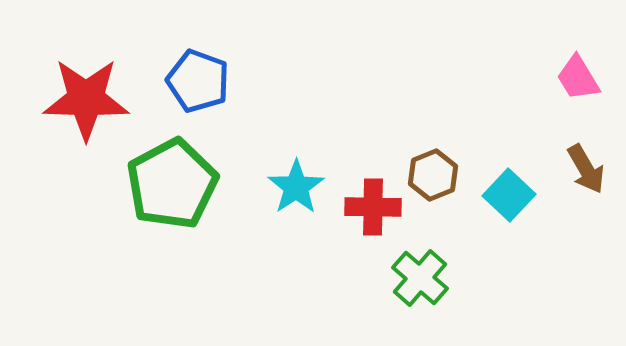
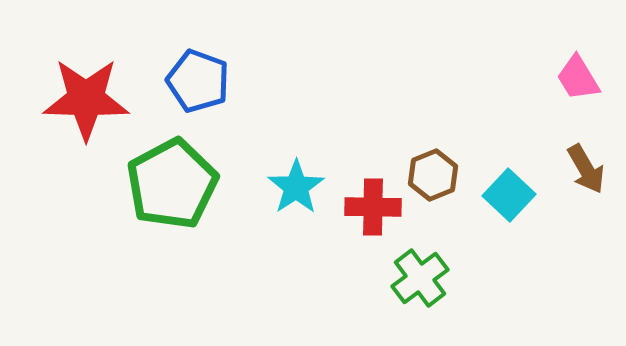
green cross: rotated 12 degrees clockwise
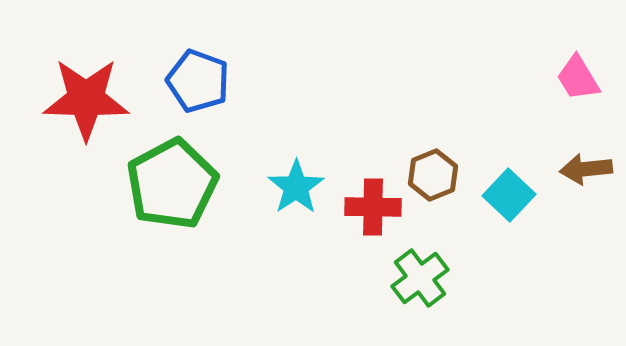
brown arrow: rotated 114 degrees clockwise
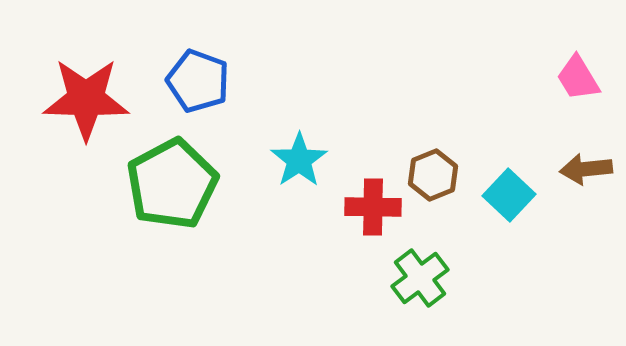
cyan star: moved 3 px right, 27 px up
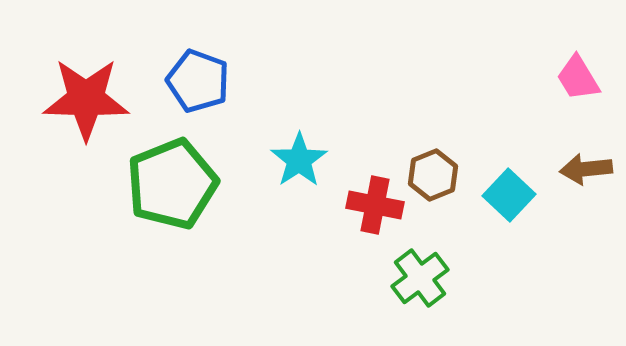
green pentagon: rotated 6 degrees clockwise
red cross: moved 2 px right, 2 px up; rotated 10 degrees clockwise
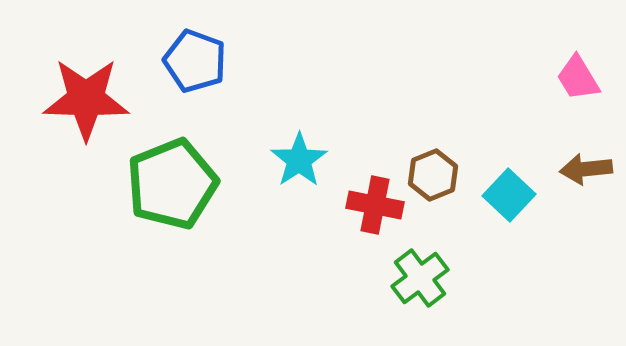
blue pentagon: moved 3 px left, 20 px up
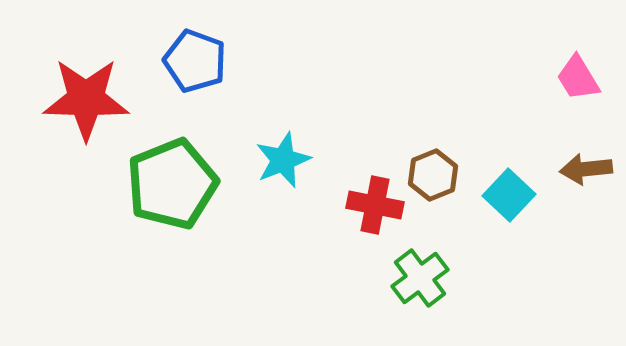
cyan star: moved 16 px left; rotated 12 degrees clockwise
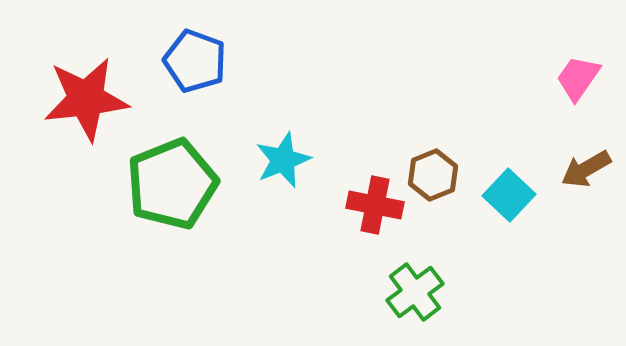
pink trapezoid: rotated 66 degrees clockwise
red star: rotated 8 degrees counterclockwise
brown arrow: rotated 24 degrees counterclockwise
green cross: moved 5 px left, 14 px down
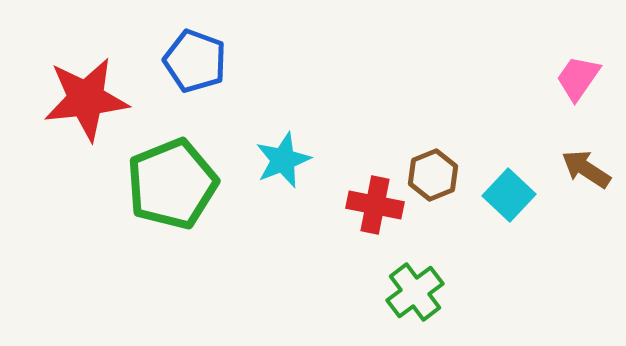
brown arrow: rotated 63 degrees clockwise
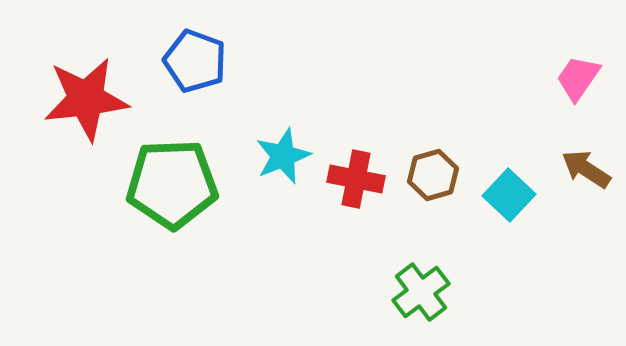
cyan star: moved 4 px up
brown hexagon: rotated 6 degrees clockwise
green pentagon: rotated 20 degrees clockwise
red cross: moved 19 px left, 26 px up
green cross: moved 6 px right
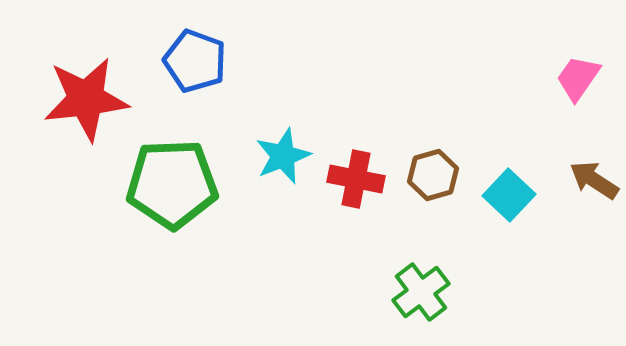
brown arrow: moved 8 px right, 11 px down
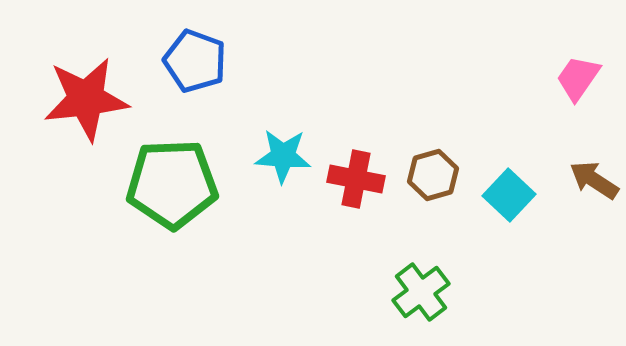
cyan star: rotated 26 degrees clockwise
